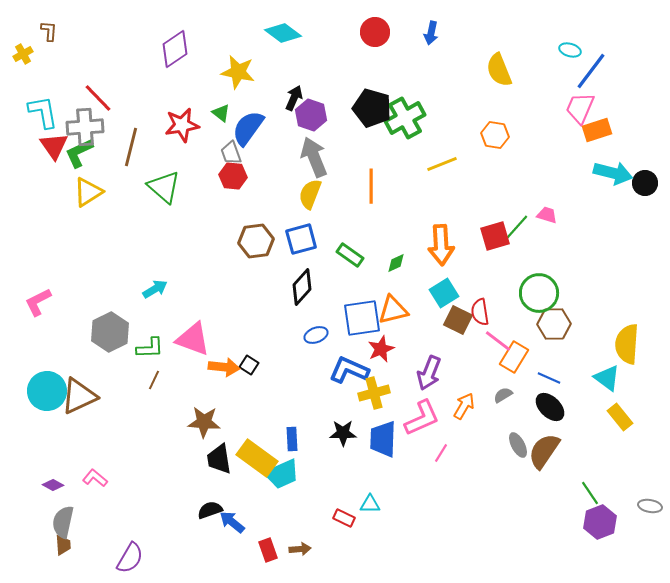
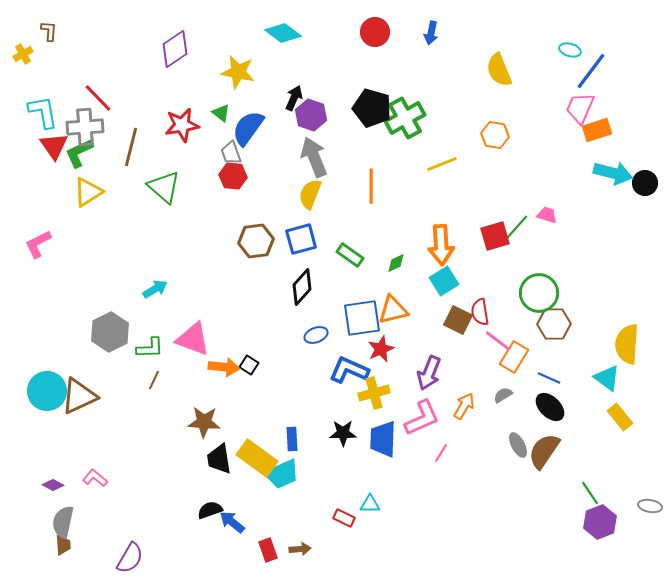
cyan square at (444, 293): moved 12 px up
pink L-shape at (38, 302): moved 58 px up
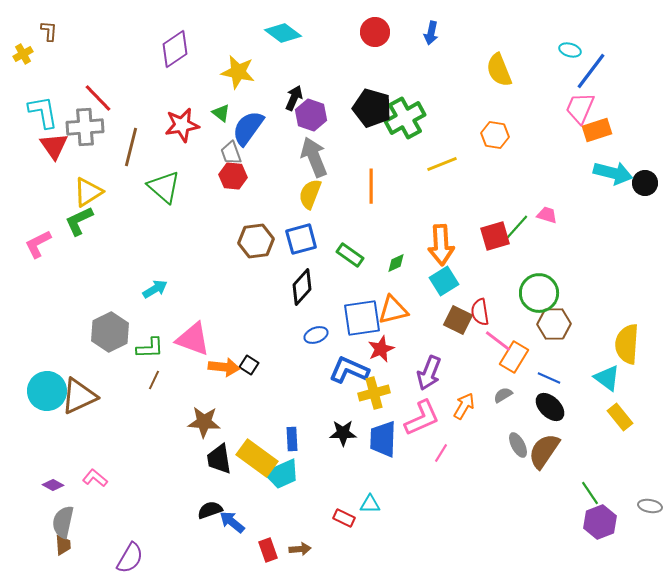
green L-shape at (79, 153): moved 68 px down
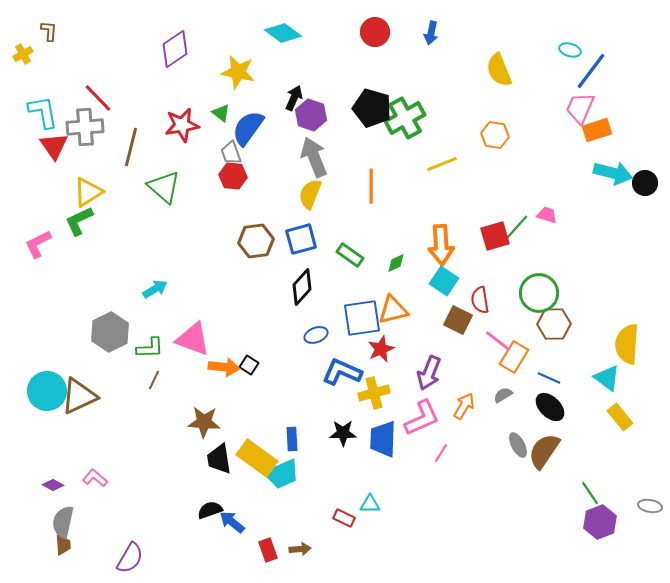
cyan square at (444, 281): rotated 24 degrees counterclockwise
red semicircle at (480, 312): moved 12 px up
blue L-shape at (349, 370): moved 7 px left, 2 px down
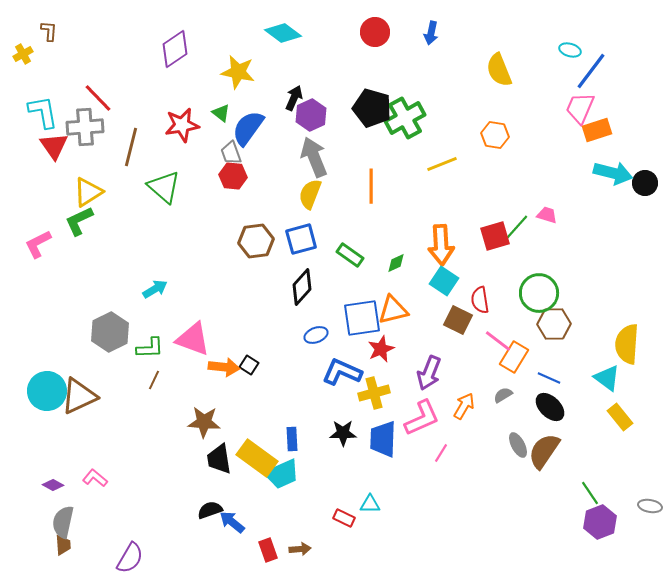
purple hexagon at (311, 115): rotated 16 degrees clockwise
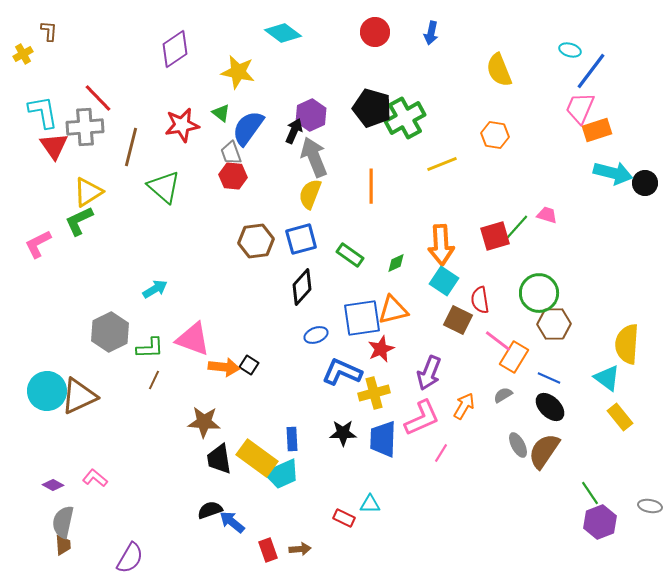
black arrow at (294, 98): moved 33 px down
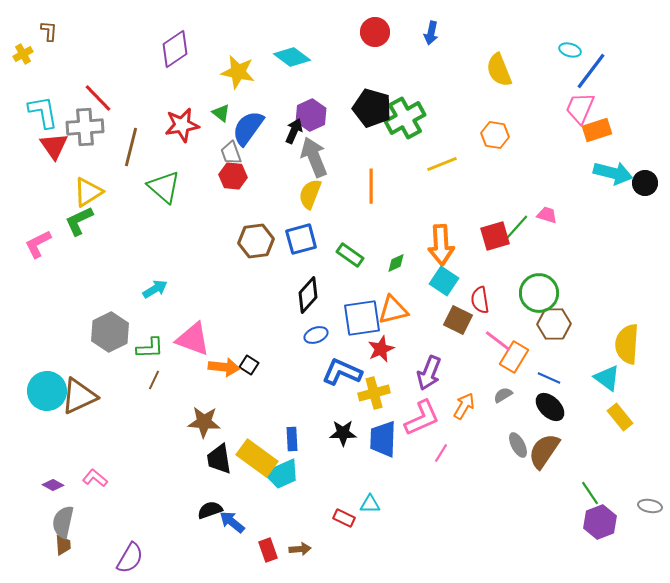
cyan diamond at (283, 33): moved 9 px right, 24 px down
black diamond at (302, 287): moved 6 px right, 8 px down
